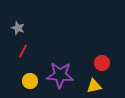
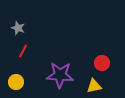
yellow circle: moved 14 px left, 1 px down
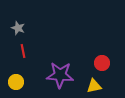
red line: rotated 40 degrees counterclockwise
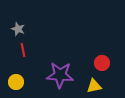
gray star: moved 1 px down
red line: moved 1 px up
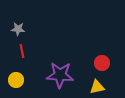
gray star: rotated 16 degrees counterclockwise
red line: moved 1 px left, 1 px down
yellow circle: moved 2 px up
yellow triangle: moved 3 px right, 1 px down
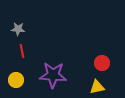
purple star: moved 7 px left
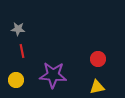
red circle: moved 4 px left, 4 px up
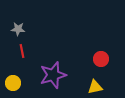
red circle: moved 3 px right
purple star: rotated 20 degrees counterclockwise
yellow circle: moved 3 px left, 3 px down
yellow triangle: moved 2 px left
